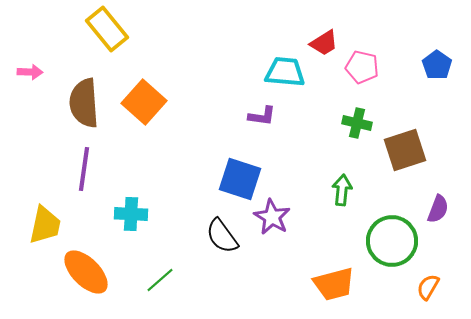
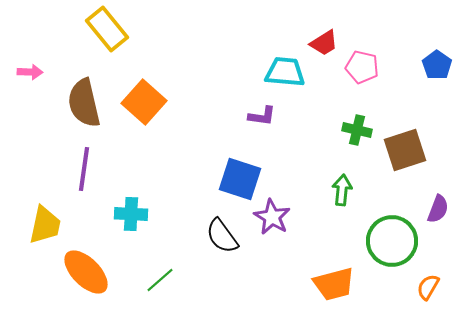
brown semicircle: rotated 9 degrees counterclockwise
green cross: moved 7 px down
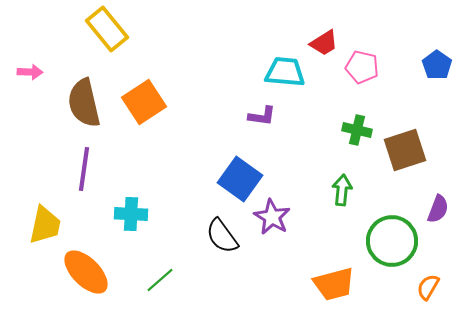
orange square: rotated 15 degrees clockwise
blue square: rotated 18 degrees clockwise
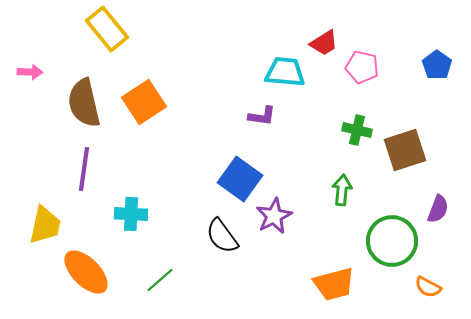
purple star: moved 2 px right, 1 px up; rotated 15 degrees clockwise
orange semicircle: rotated 92 degrees counterclockwise
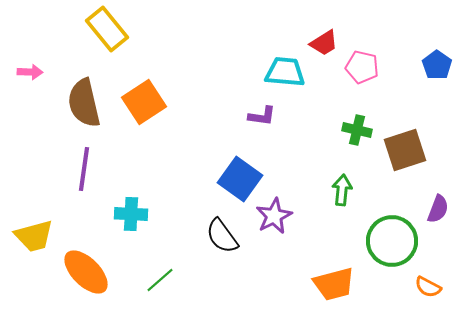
yellow trapezoid: moved 11 px left, 11 px down; rotated 63 degrees clockwise
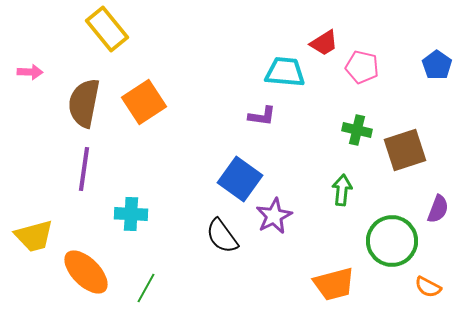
brown semicircle: rotated 24 degrees clockwise
green line: moved 14 px left, 8 px down; rotated 20 degrees counterclockwise
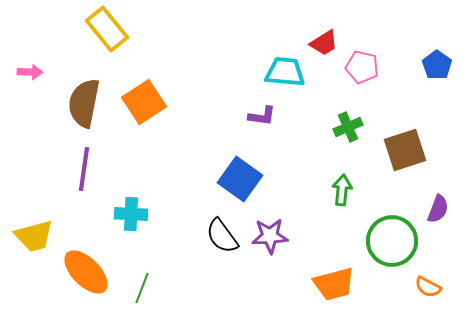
green cross: moved 9 px left, 3 px up; rotated 36 degrees counterclockwise
purple star: moved 4 px left, 20 px down; rotated 24 degrees clockwise
green line: moved 4 px left; rotated 8 degrees counterclockwise
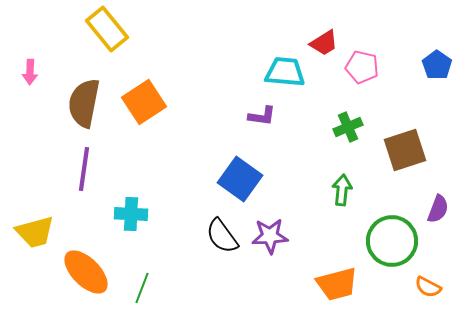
pink arrow: rotated 90 degrees clockwise
yellow trapezoid: moved 1 px right, 4 px up
orange trapezoid: moved 3 px right
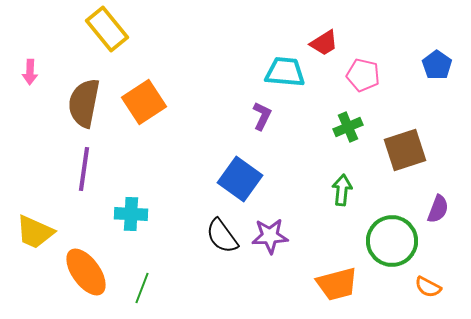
pink pentagon: moved 1 px right, 8 px down
purple L-shape: rotated 72 degrees counterclockwise
yellow trapezoid: rotated 39 degrees clockwise
orange ellipse: rotated 9 degrees clockwise
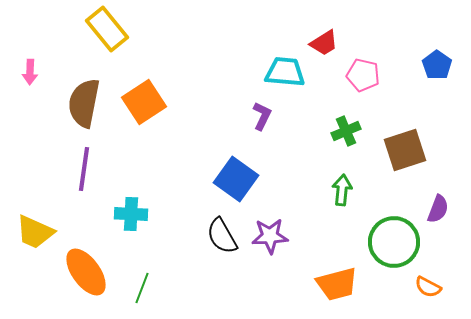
green cross: moved 2 px left, 4 px down
blue square: moved 4 px left
black semicircle: rotated 6 degrees clockwise
green circle: moved 2 px right, 1 px down
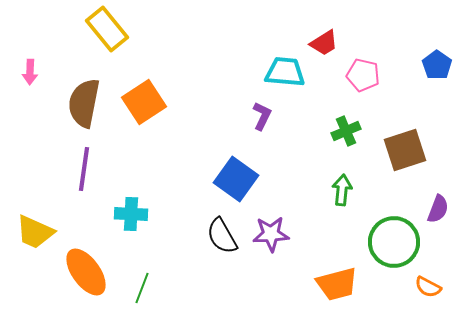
purple star: moved 1 px right, 2 px up
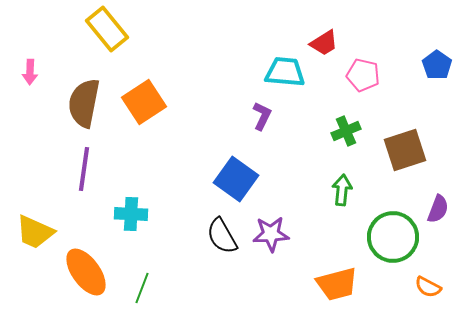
green circle: moved 1 px left, 5 px up
